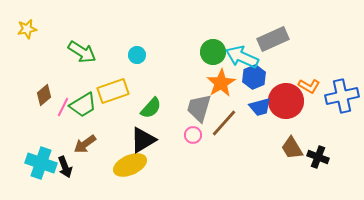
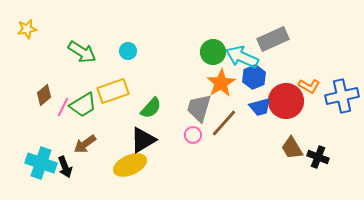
cyan circle: moved 9 px left, 4 px up
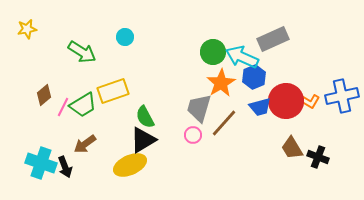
cyan circle: moved 3 px left, 14 px up
orange L-shape: moved 15 px down
green semicircle: moved 6 px left, 9 px down; rotated 110 degrees clockwise
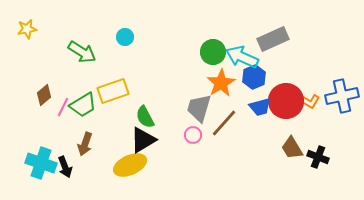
brown arrow: rotated 35 degrees counterclockwise
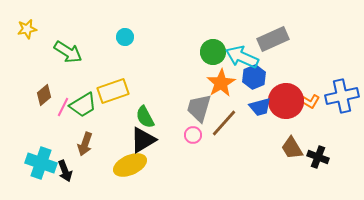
green arrow: moved 14 px left
black arrow: moved 4 px down
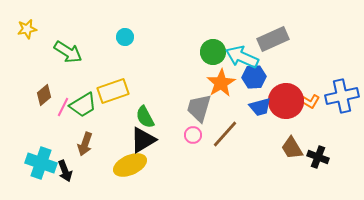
blue hexagon: rotated 20 degrees clockwise
brown line: moved 1 px right, 11 px down
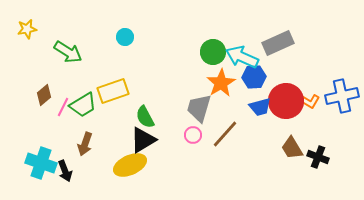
gray rectangle: moved 5 px right, 4 px down
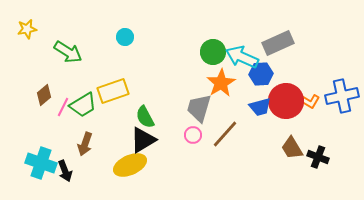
blue hexagon: moved 7 px right, 3 px up
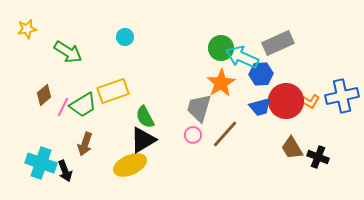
green circle: moved 8 px right, 4 px up
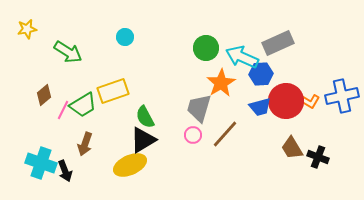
green circle: moved 15 px left
pink line: moved 3 px down
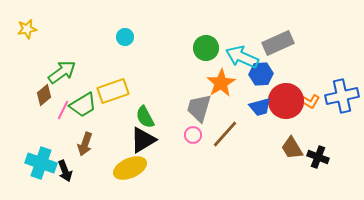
green arrow: moved 6 px left, 20 px down; rotated 68 degrees counterclockwise
yellow ellipse: moved 3 px down
